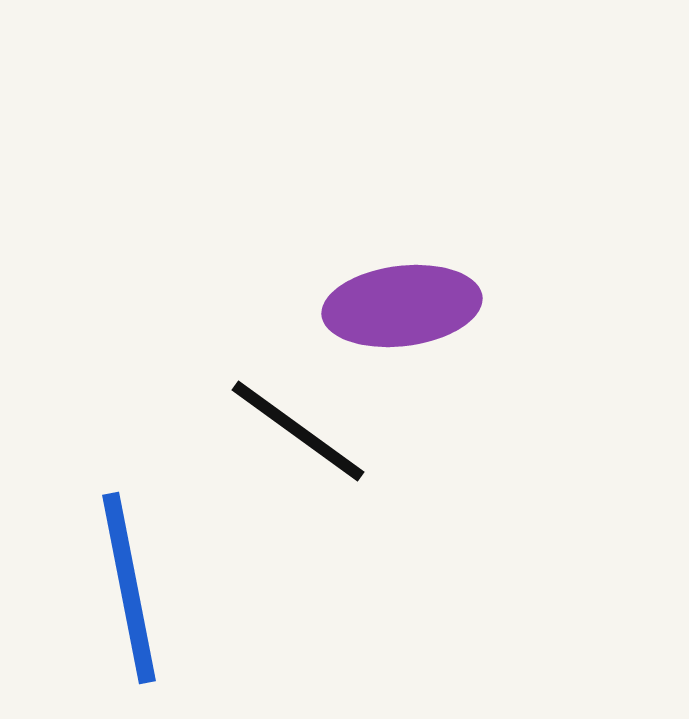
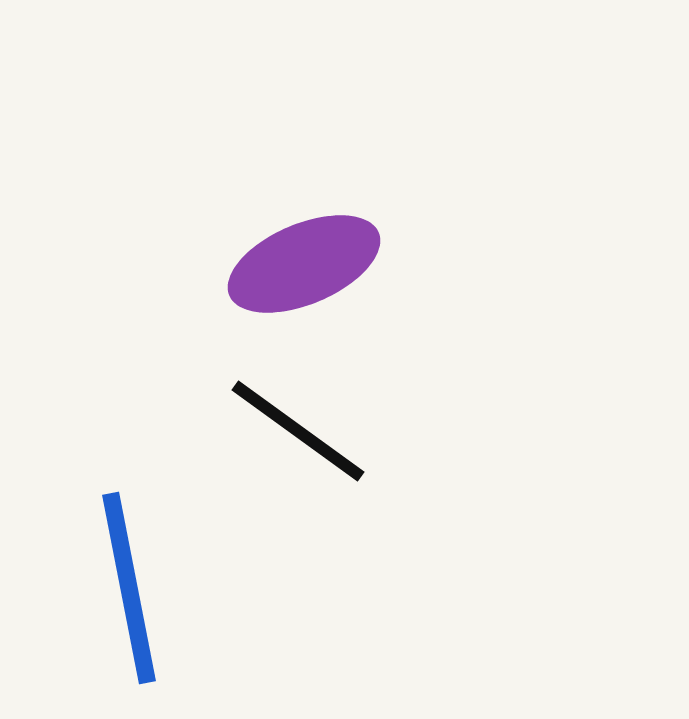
purple ellipse: moved 98 px left, 42 px up; rotated 16 degrees counterclockwise
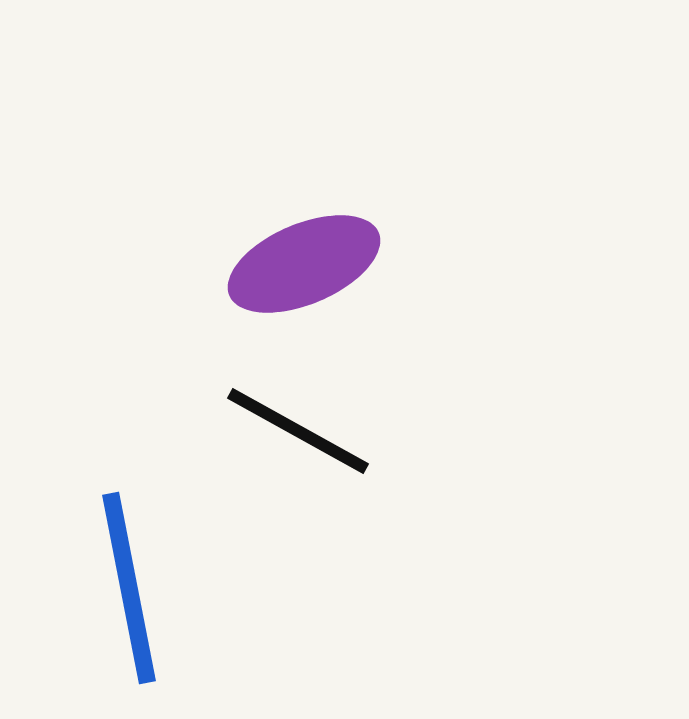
black line: rotated 7 degrees counterclockwise
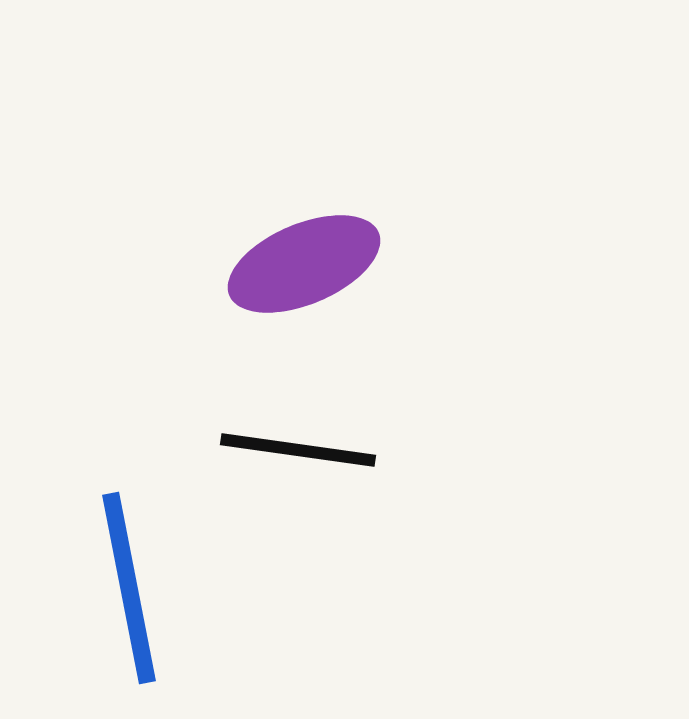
black line: moved 19 px down; rotated 21 degrees counterclockwise
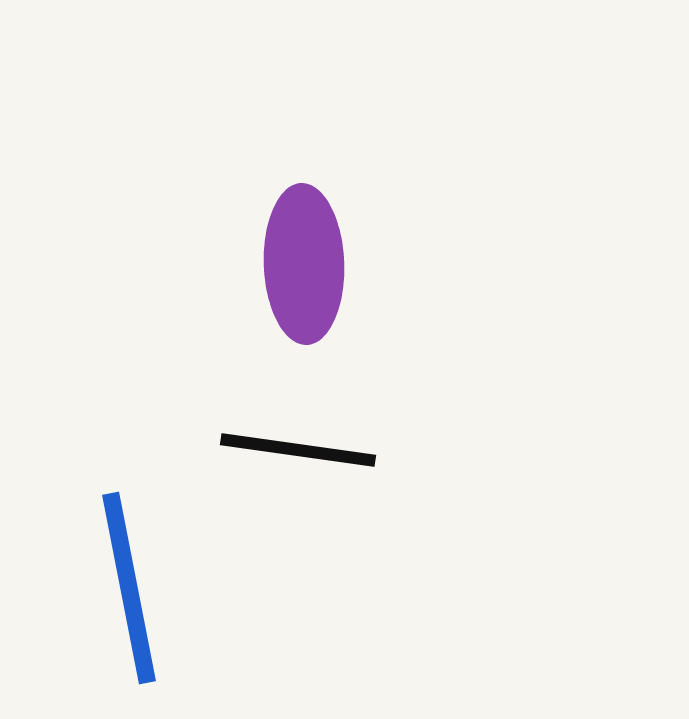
purple ellipse: rotated 69 degrees counterclockwise
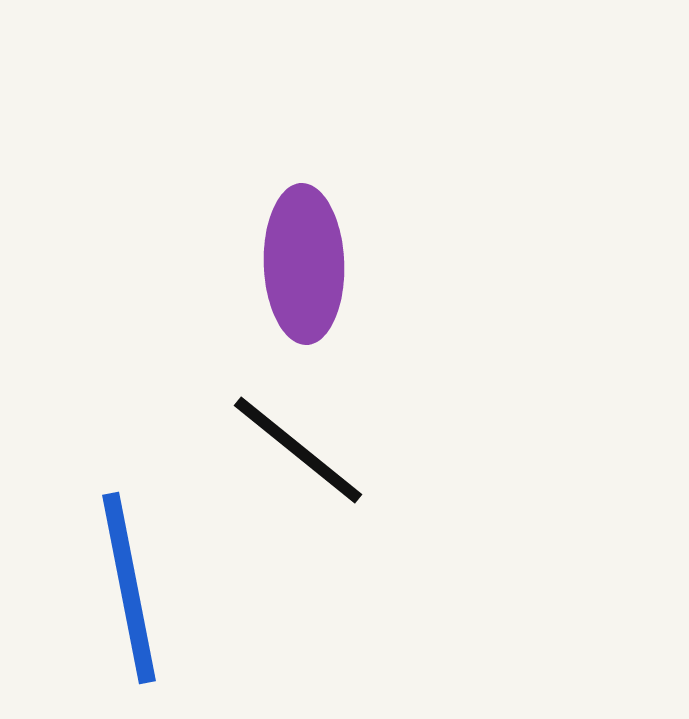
black line: rotated 31 degrees clockwise
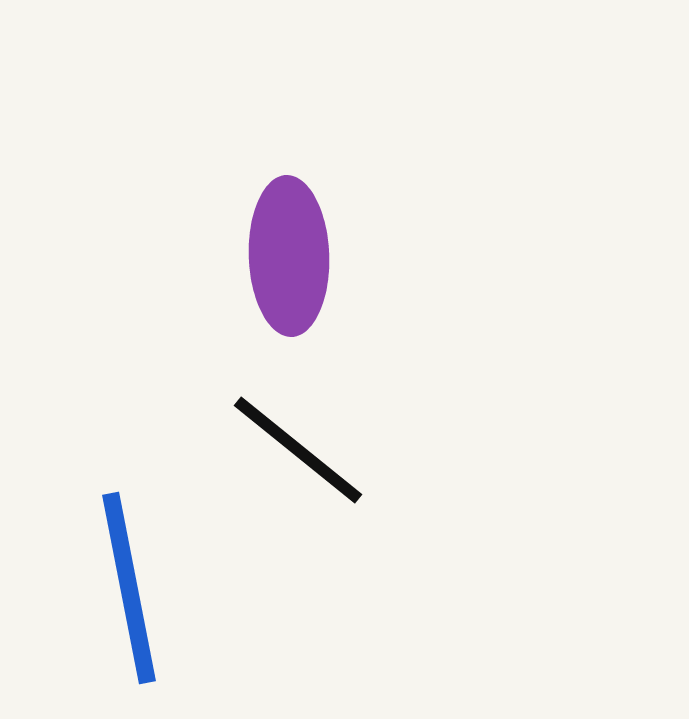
purple ellipse: moved 15 px left, 8 px up
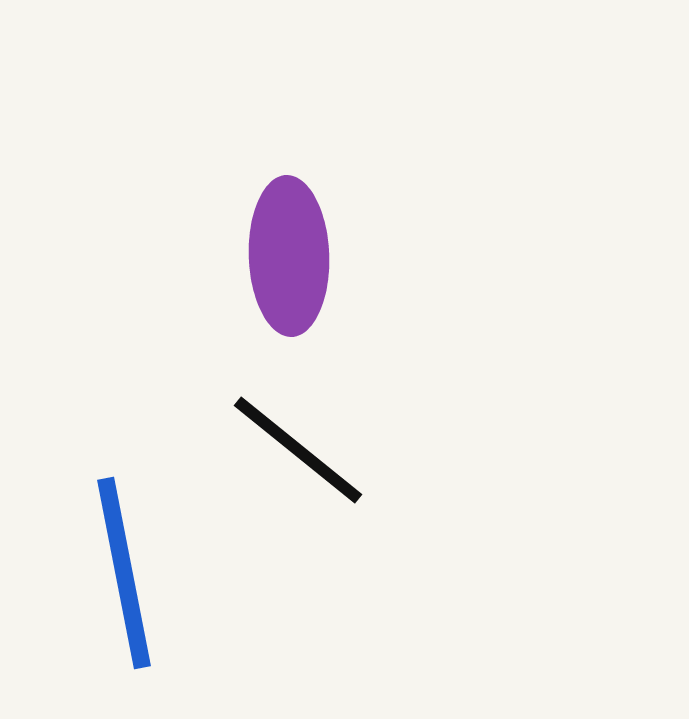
blue line: moved 5 px left, 15 px up
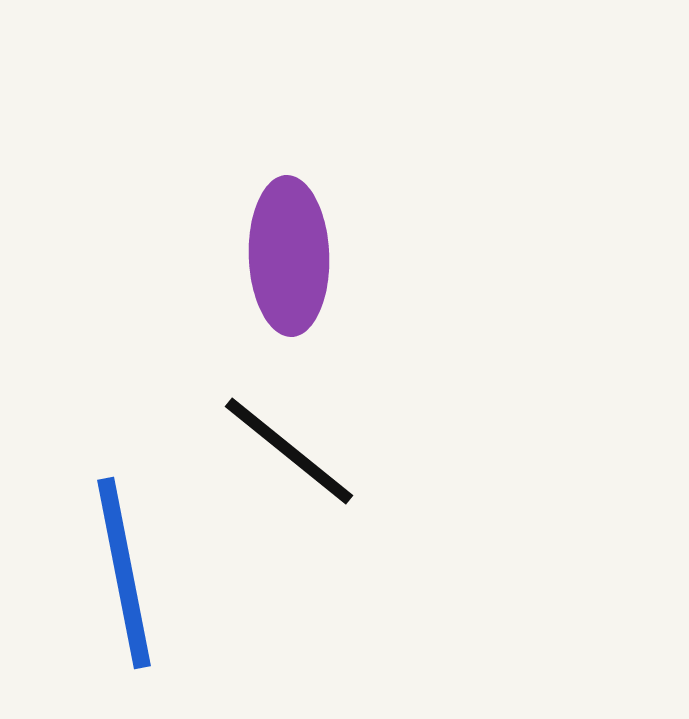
black line: moved 9 px left, 1 px down
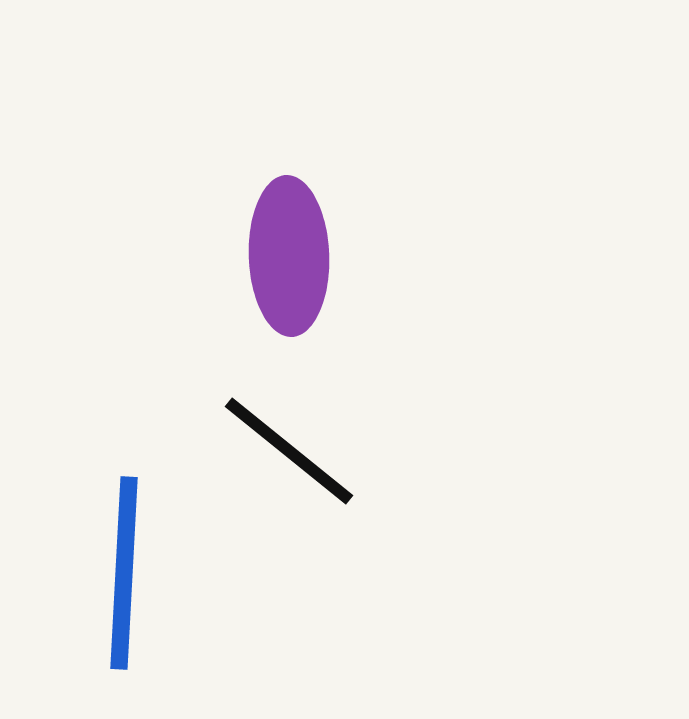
blue line: rotated 14 degrees clockwise
